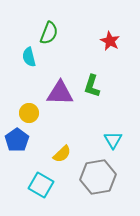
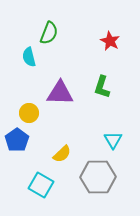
green L-shape: moved 10 px right, 1 px down
gray hexagon: rotated 8 degrees clockwise
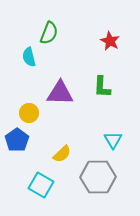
green L-shape: rotated 15 degrees counterclockwise
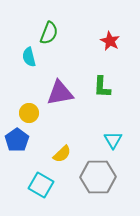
purple triangle: rotated 12 degrees counterclockwise
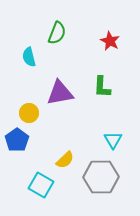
green semicircle: moved 8 px right
yellow semicircle: moved 3 px right, 6 px down
gray hexagon: moved 3 px right
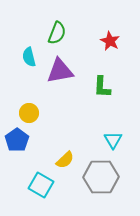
purple triangle: moved 22 px up
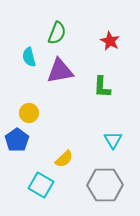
yellow semicircle: moved 1 px left, 1 px up
gray hexagon: moved 4 px right, 8 px down
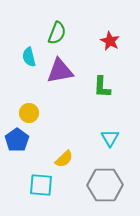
cyan triangle: moved 3 px left, 2 px up
cyan square: rotated 25 degrees counterclockwise
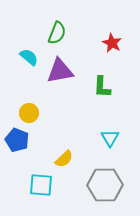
red star: moved 2 px right, 2 px down
cyan semicircle: rotated 144 degrees clockwise
blue pentagon: rotated 15 degrees counterclockwise
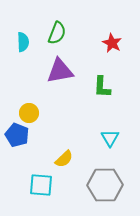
cyan semicircle: moved 6 px left, 15 px up; rotated 48 degrees clockwise
blue pentagon: moved 5 px up
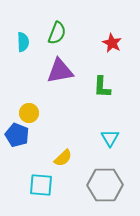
yellow semicircle: moved 1 px left, 1 px up
